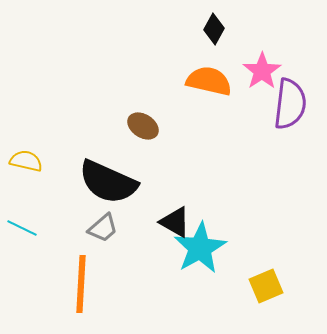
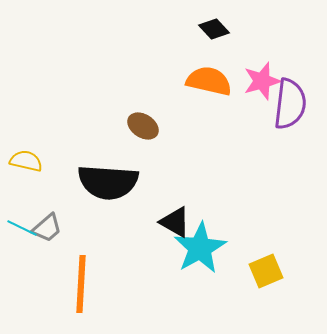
black diamond: rotated 72 degrees counterclockwise
pink star: moved 10 px down; rotated 18 degrees clockwise
black semicircle: rotated 20 degrees counterclockwise
gray trapezoid: moved 56 px left
yellow square: moved 15 px up
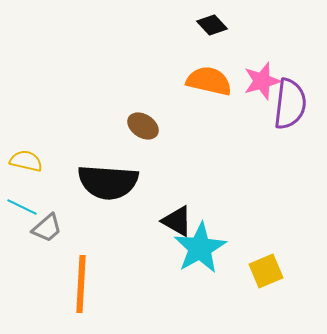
black diamond: moved 2 px left, 4 px up
black triangle: moved 2 px right, 1 px up
cyan line: moved 21 px up
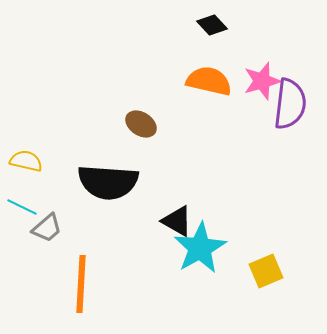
brown ellipse: moved 2 px left, 2 px up
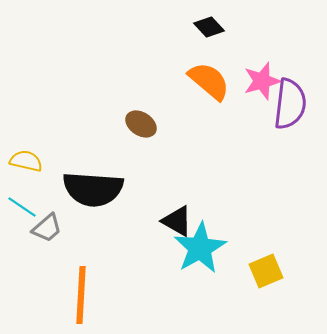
black diamond: moved 3 px left, 2 px down
orange semicircle: rotated 27 degrees clockwise
black semicircle: moved 15 px left, 7 px down
cyan line: rotated 8 degrees clockwise
orange line: moved 11 px down
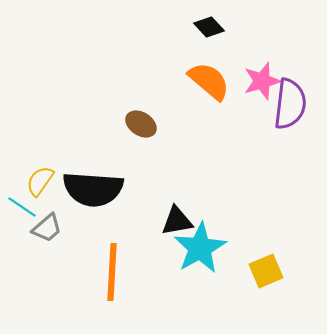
yellow semicircle: moved 14 px right, 20 px down; rotated 68 degrees counterclockwise
black triangle: rotated 40 degrees counterclockwise
orange line: moved 31 px right, 23 px up
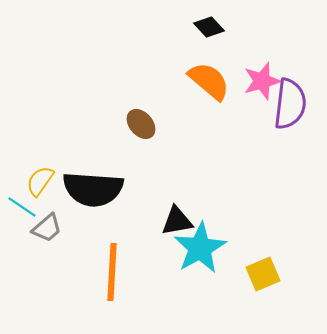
brown ellipse: rotated 16 degrees clockwise
yellow square: moved 3 px left, 3 px down
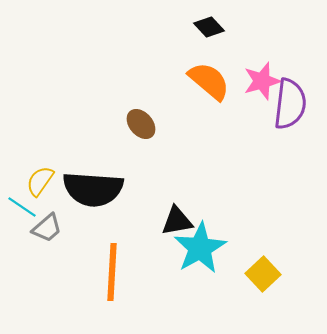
yellow square: rotated 20 degrees counterclockwise
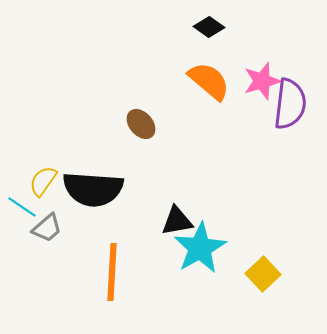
black diamond: rotated 12 degrees counterclockwise
yellow semicircle: moved 3 px right
